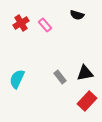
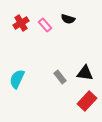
black semicircle: moved 9 px left, 4 px down
black triangle: rotated 18 degrees clockwise
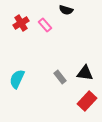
black semicircle: moved 2 px left, 9 px up
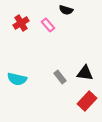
pink rectangle: moved 3 px right
cyan semicircle: rotated 102 degrees counterclockwise
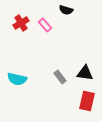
pink rectangle: moved 3 px left
red rectangle: rotated 30 degrees counterclockwise
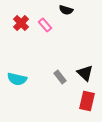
red cross: rotated 14 degrees counterclockwise
black triangle: rotated 36 degrees clockwise
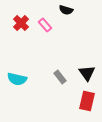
black triangle: moved 2 px right; rotated 12 degrees clockwise
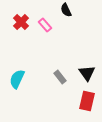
black semicircle: rotated 48 degrees clockwise
red cross: moved 1 px up
cyan semicircle: rotated 102 degrees clockwise
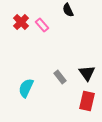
black semicircle: moved 2 px right
pink rectangle: moved 3 px left
cyan semicircle: moved 9 px right, 9 px down
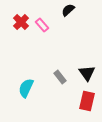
black semicircle: rotated 72 degrees clockwise
